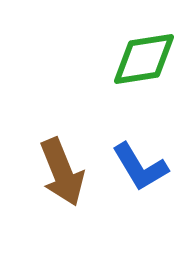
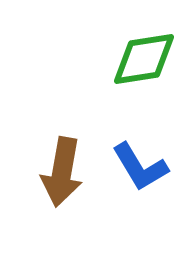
brown arrow: rotated 32 degrees clockwise
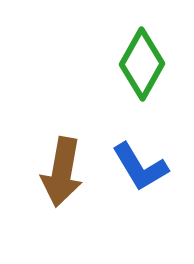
green diamond: moved 2 px left, 5 px down; rotated 52 degrees counterclockwise
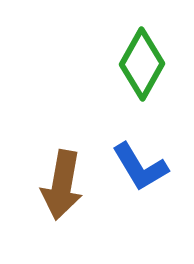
brown arrow: moved 13 px down
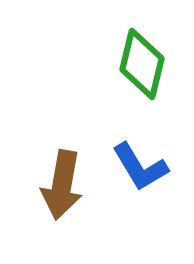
green diamond: rotated 16 degrees counterclockwise
